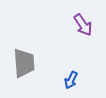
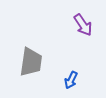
gray trapezoid: moved 7 px right, 1 px up; rotated 12 degrees clockwise
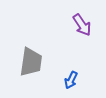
purple arrow: moved 1 px left
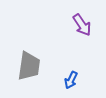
gray trapezoid: moved 2 px left, 4 px down
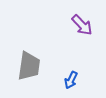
purple arrow: rotated 10 degrees counterclockwise
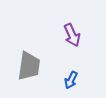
purple arrow: moved 10 px left, 10 px down; rotated 20 degrees clockwise
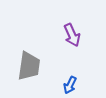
blue arrow: moved 1 px left, 5 px down
